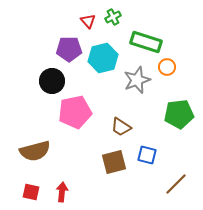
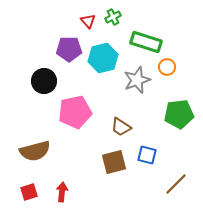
black circle: moved 8 px left
red square: moved 2 px left; rotated 30 degrees counterclockwise
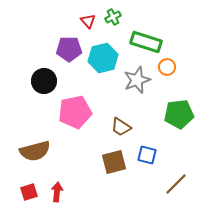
red arrow: moved 5 px left
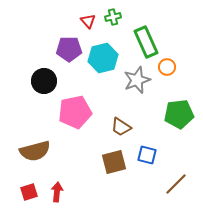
green cross: rotated 14 degrees clockwise
green rectangle: rotated 48 degrees clockwise
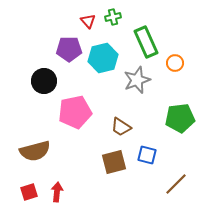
orange circle: moved 8 px right, 4 px up
green pentagon: moved 1 px right, 4 px down
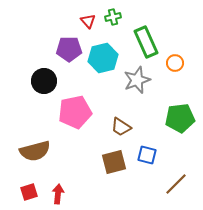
red arrow: moved 1 px right, 2 px down
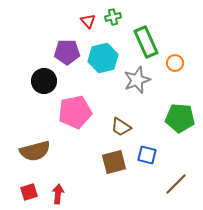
purple pentagon: moved 2 px left, 3 px down
green pentagon: rotated 12 degrees clockwise
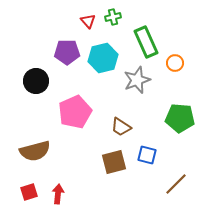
black circle: moved 8 px left
pink pentagon: rotated 12 degrees counterclockwise
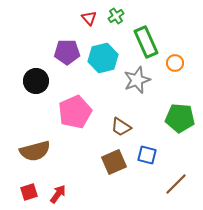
green cross: moved 3 px right, 1 px up; rotated 21 degrees counterclockwise
red triangle: moved 1 px right, 3 px up
brown square: rotated 10 degrees counterclockwise
red arrow: rotated 30 degrees clockwise
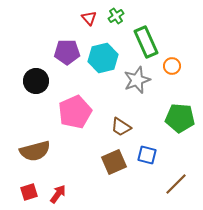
orange circle: moved 3 px left, 3 px down
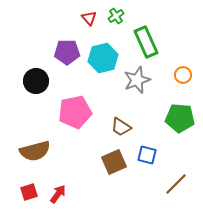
orange circle: moved 11 px right, 9 px down
pink pentagon: rotated 12 degrees clockwise
